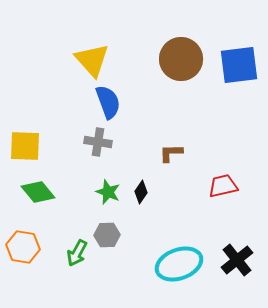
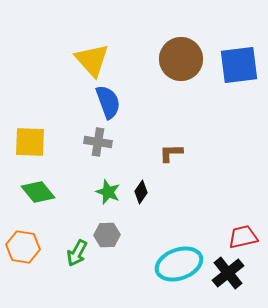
yellow square: moved 5 px right, 4 px up
red trapezoid: moved 20 px right, 51 px down
black cross: moved 9 px left, 13 px down
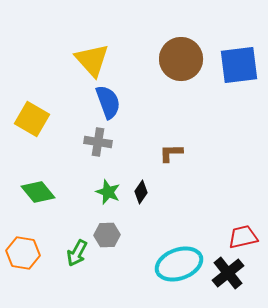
yellow square: moved 2 px right, 23 px up; rotated 28 degrees clockwise
orange hexagon: moved 6 px down
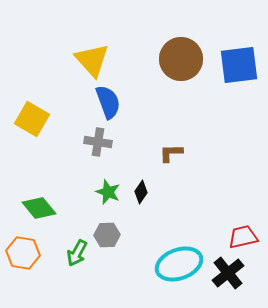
green diamond: moved 1 px right, 16 px down
